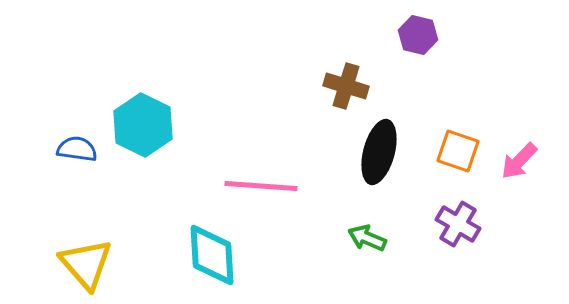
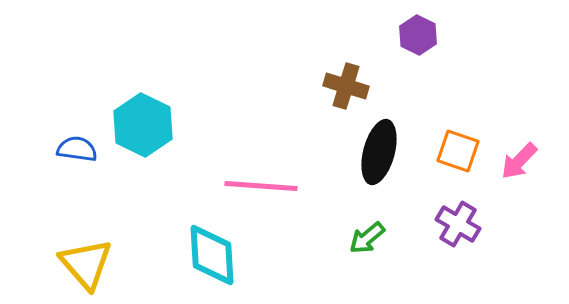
purple hexagon: rotated 12 degrees clockwise
green arrow: rotated 63 degrees counterclockwise
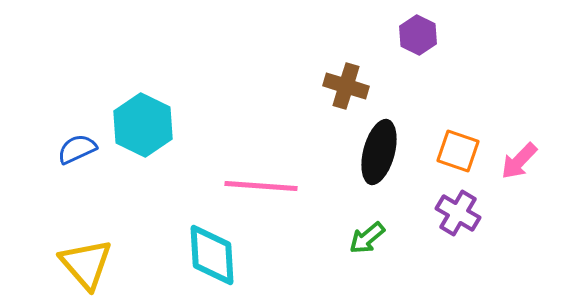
blue semicircle: rotated 33 degrees counterclockwise
purple cross: moved 11 px up
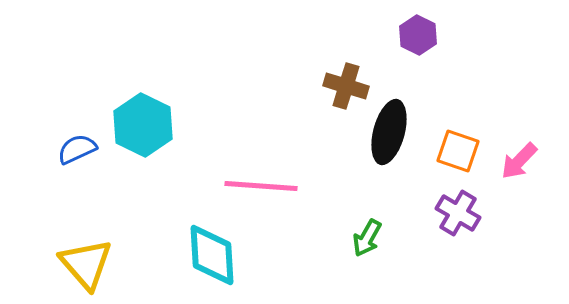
black ellipse: moved 10 px right, 20 px up
green arrow: rotated 21 degrees counterclockwise
